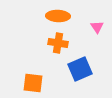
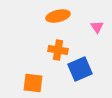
orange ellipse: rotated 15 degrees counterclockwise
orange cross: moved 7 px down
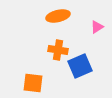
pink triangle: rotated 32 degrees clockwise
blue square: moved 3 px up
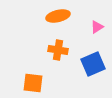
blue square: moved 13 px right, 2 px up
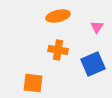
pink triangle: rotated 24 degrees counterclockwise
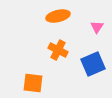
orange cross: rotated 18 degrees clockwise
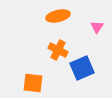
blue square: moved 11 px left, 4 px down
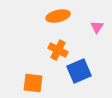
blue square: moved 3 px left, 3 px down
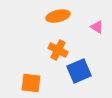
pink triangle: rotated 32 degrees counterclockwise
orange square: moved 2 px left
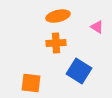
orange cross: moved 2 px left, 7 px up; rotated 30 degrees counterclockwise
blue square: rotated 35 degrees counterclockwise
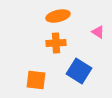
pink triangle: moved 1 px right, 5 px down
orange square: moved 5 px right, 3 px up
